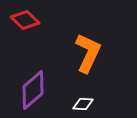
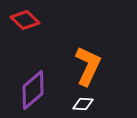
orange L-shape: moved 13 px down
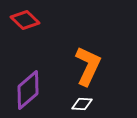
purple diamond: moved 5 px left
white diamond: moved 1 px left
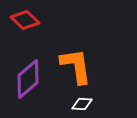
orange L-shape: moved 12 px left; rotated 33 degrees counterclockwise
purple diamond: moved 11 px up
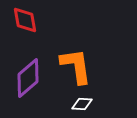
red diamond: rotated 36 degrees clockwise
purple diamond: moved 1 px up
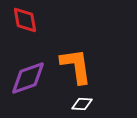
purple diamond: rotated 21 degrees clockwise
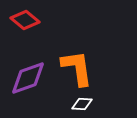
red diamond: rotated 40 degrees counterclockwise
orange L-shape: moved 1 px right, 2 px down
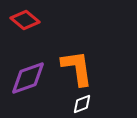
white diamond: rotated 25 degrees counterclockwise
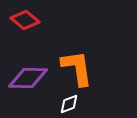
purple diamond: rotated 21 degrees clockwise
white diamond: moved 13 px left
